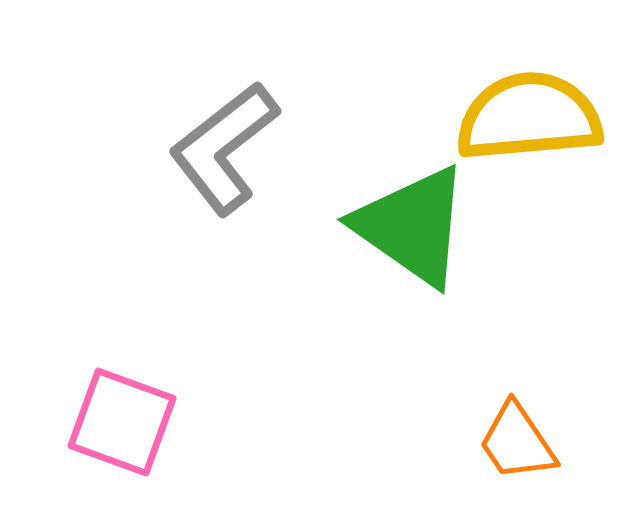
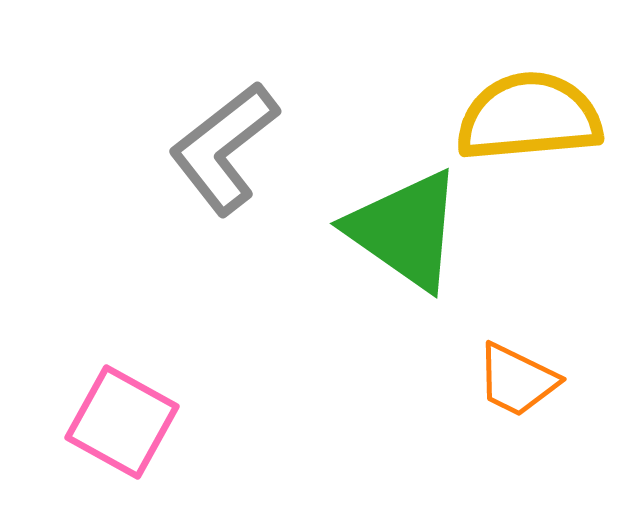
green triangle: moved 7 px left, 4 px down
pink square: rotated 9 degrees clockwise
orange trapezoid: moved 62 px up; rotated 30 degrees counterclockwise
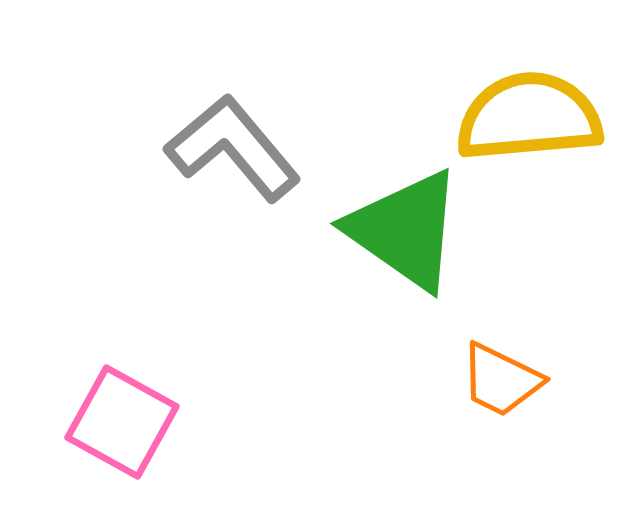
gray L-shape: moved 9 px right; rotated 88 degrees clockwise
orange trapezoid: moved 16 px left
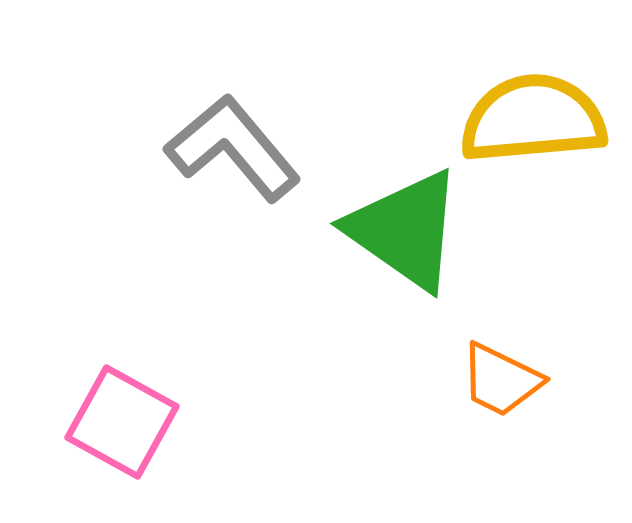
yellow semicircle: moved 4 px right, 2 px down
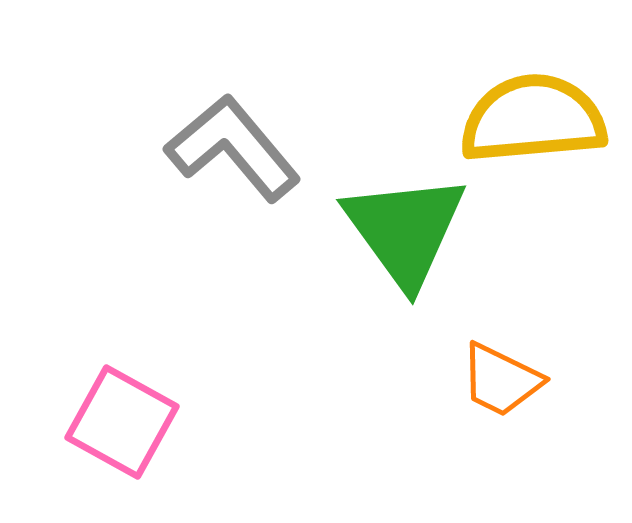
green triangle: rotated 19 degrees clockwise
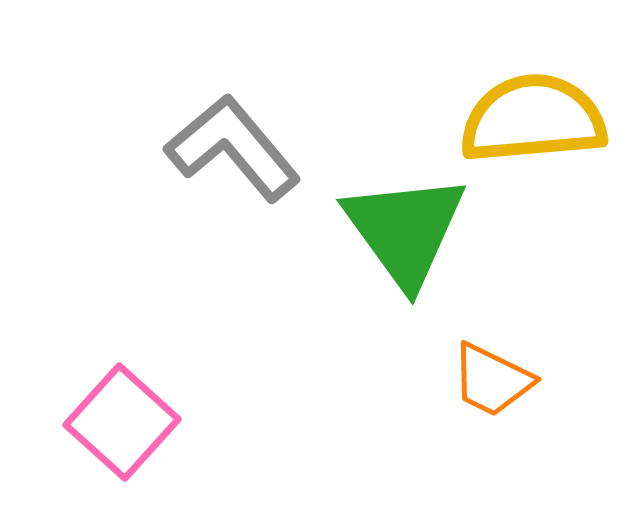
orange trapezoid: moved 9 px left
pink square: rotated 13 degrees clockwise
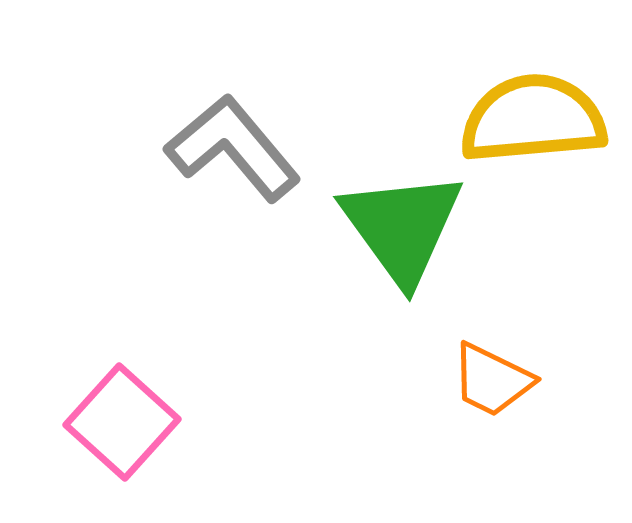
green triangle: moved 3 px left, 3 px up
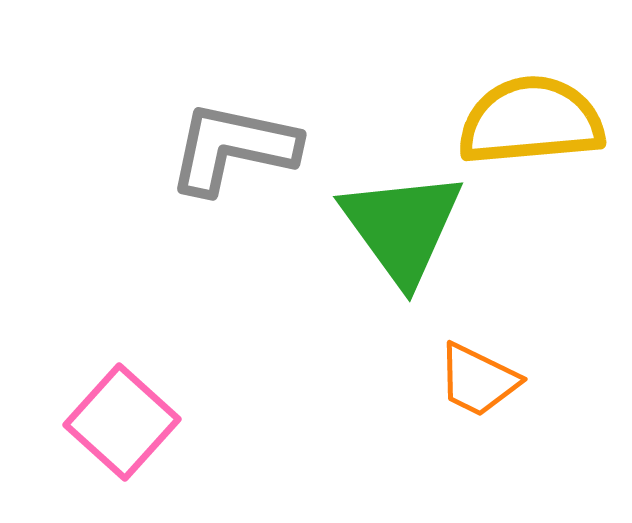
yellow semicircle: moved 2 px left, 2 px down
gray L-shape: rotated 38 degrees counterclockwise
orange trapezoid: moved 14 px left
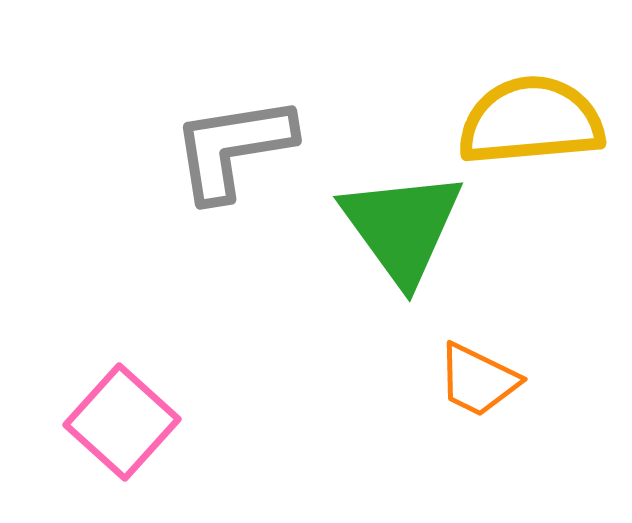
gray L-shape: rotated 21 degrees counterclockwise
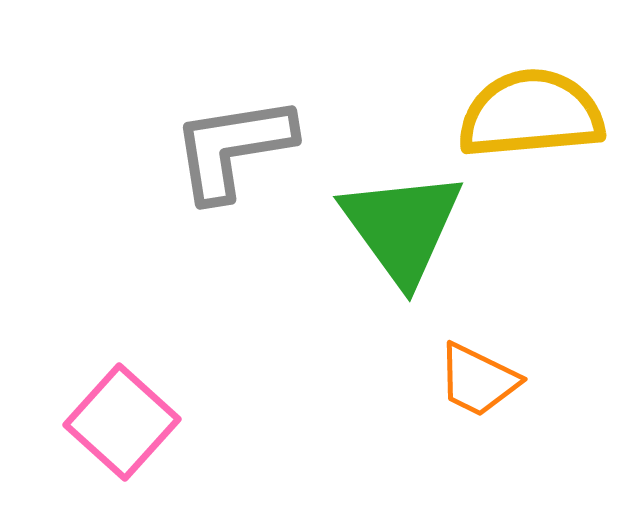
yellow semicircle: moved 7 px up
